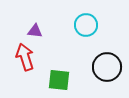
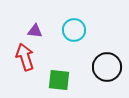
cyan circle: moved 12 px left, 5 px down
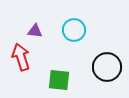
red arrow: moved 4 px left
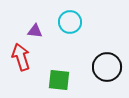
cyan circle: moved 4 px left, 8 px up
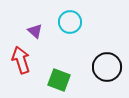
purple triangle: rotated 35 degrees clockwise
red arrow: moved 3 px down
green square: rotated 15 degrees clockwise
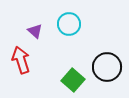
cyan circle: moved 1 px left, 2 px down
green square: moved 14 px right; rotated 20 degrees clockwise
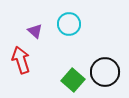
black circle: moved 2 px left, 5 px down
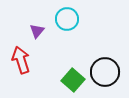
cyan circle: moved 2 px left, 5 px up
purple triangle: moved 2 px right; rotated 28 degrees clockwise
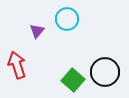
red arrow: moved 4 px left, 5 px down
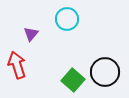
purple triangle: moved 6 px left, 3 px down
